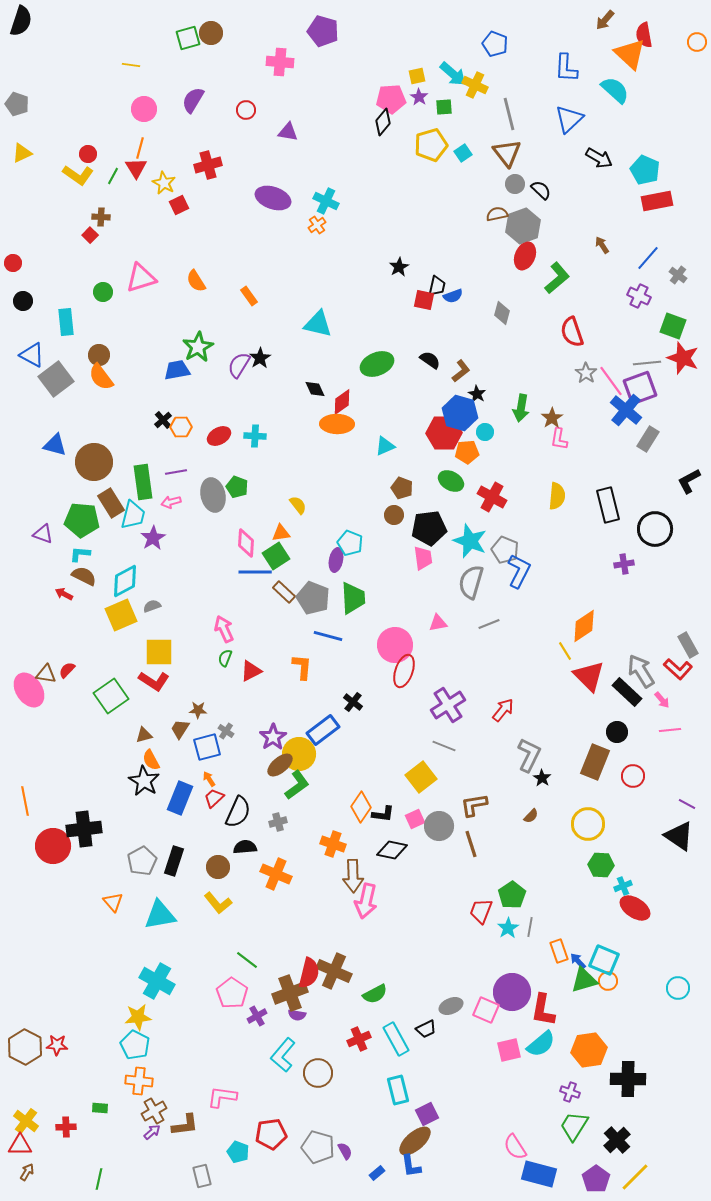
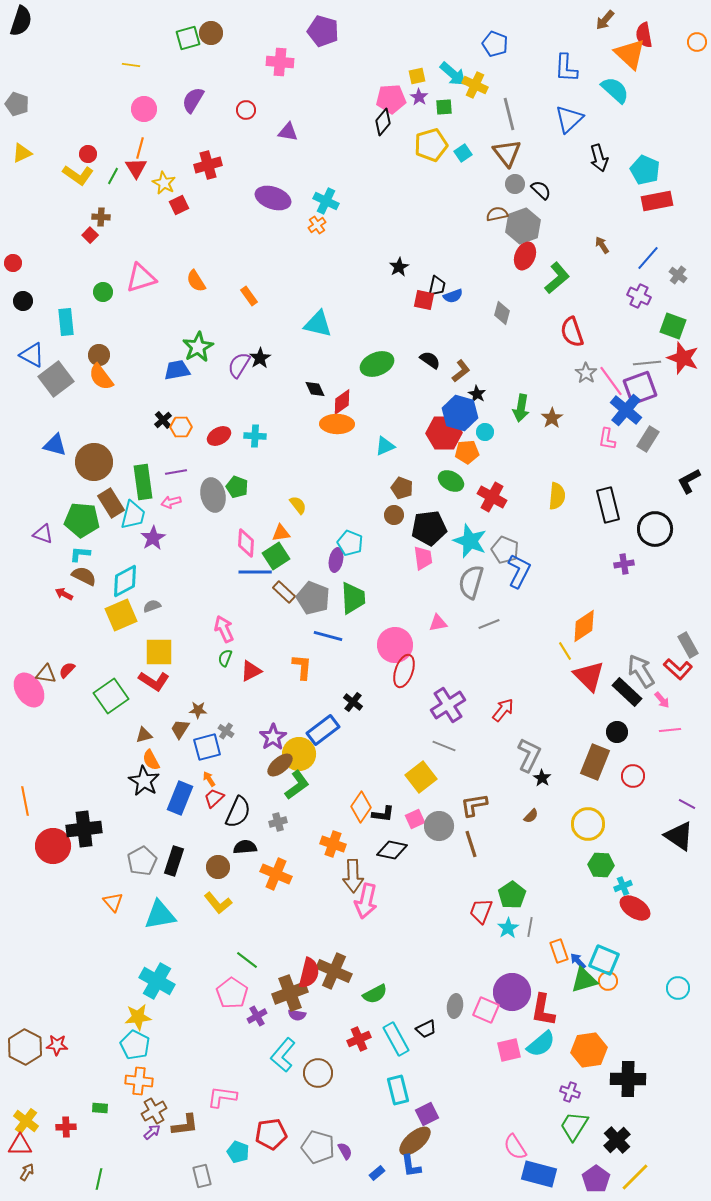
black arrow at (599, 158): rotated 44 degrees clockwise
pink L-shape at (559, 439): moved 48 px right
gray ellipse at (451, 1006): moved 4 px right; rotated 60 degrees counterclockwise
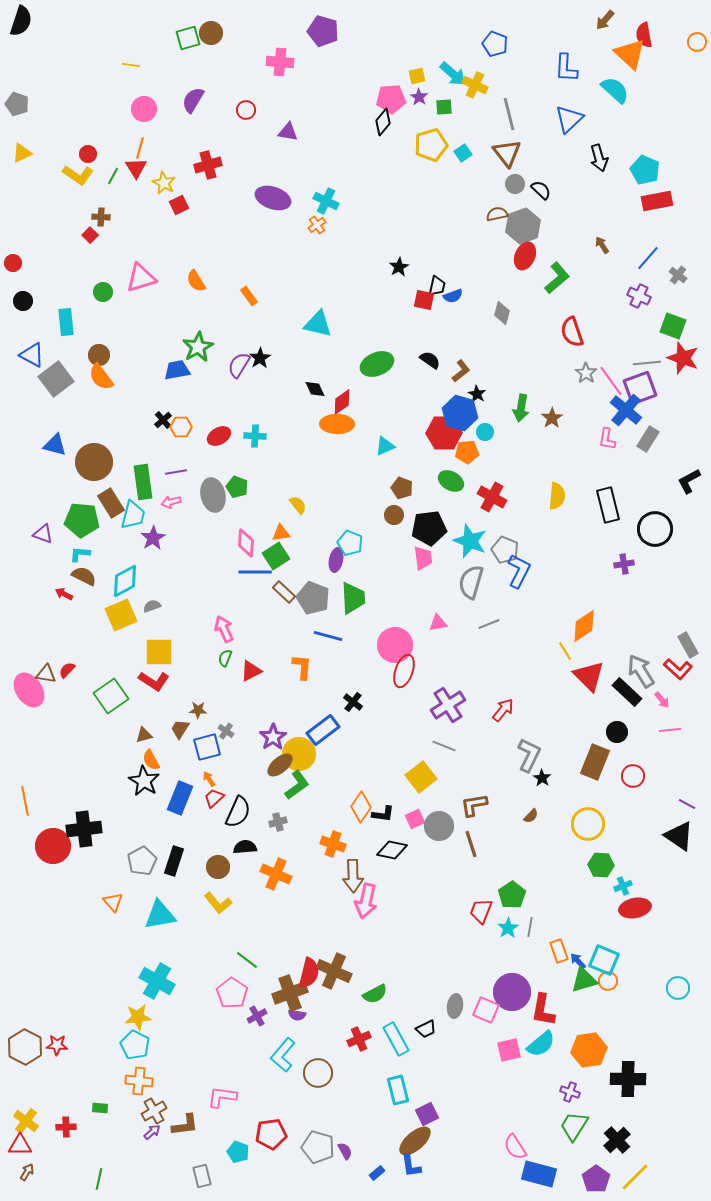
red ellipse at (635, 908): rotated 44 degrees counterclockwise
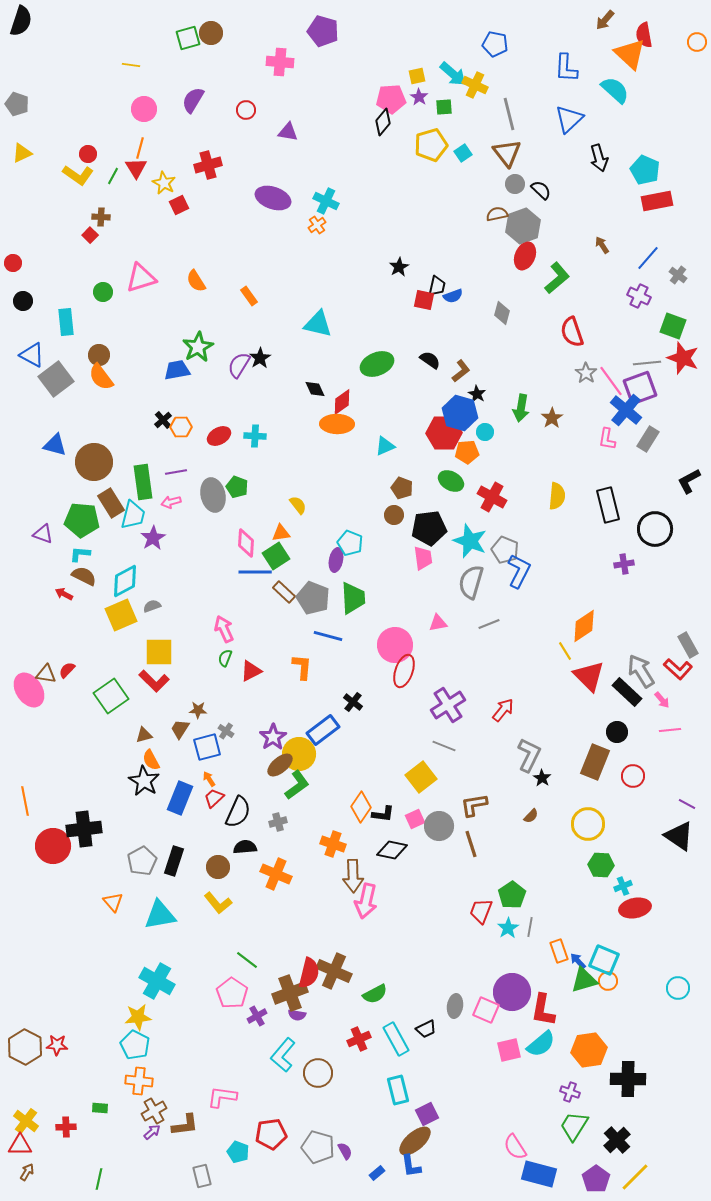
blue pentagon at (495, 44): rotated 10 degrees counterclockwise
red L-shape at (154, 681): rotated 12 degrees clockwise
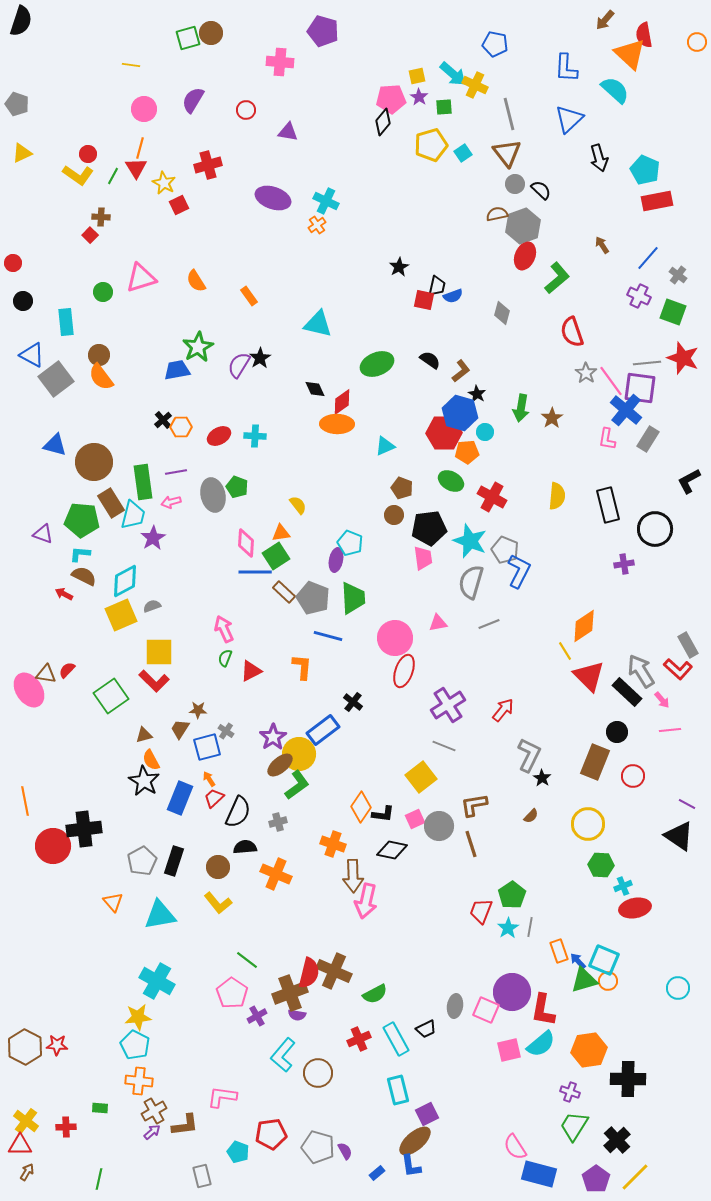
green square at (673, 326): moved 14 px up
purple square at (640, 388): rotated 28 degrees clockwise
pink circle at (395, 645): moved 7 px up
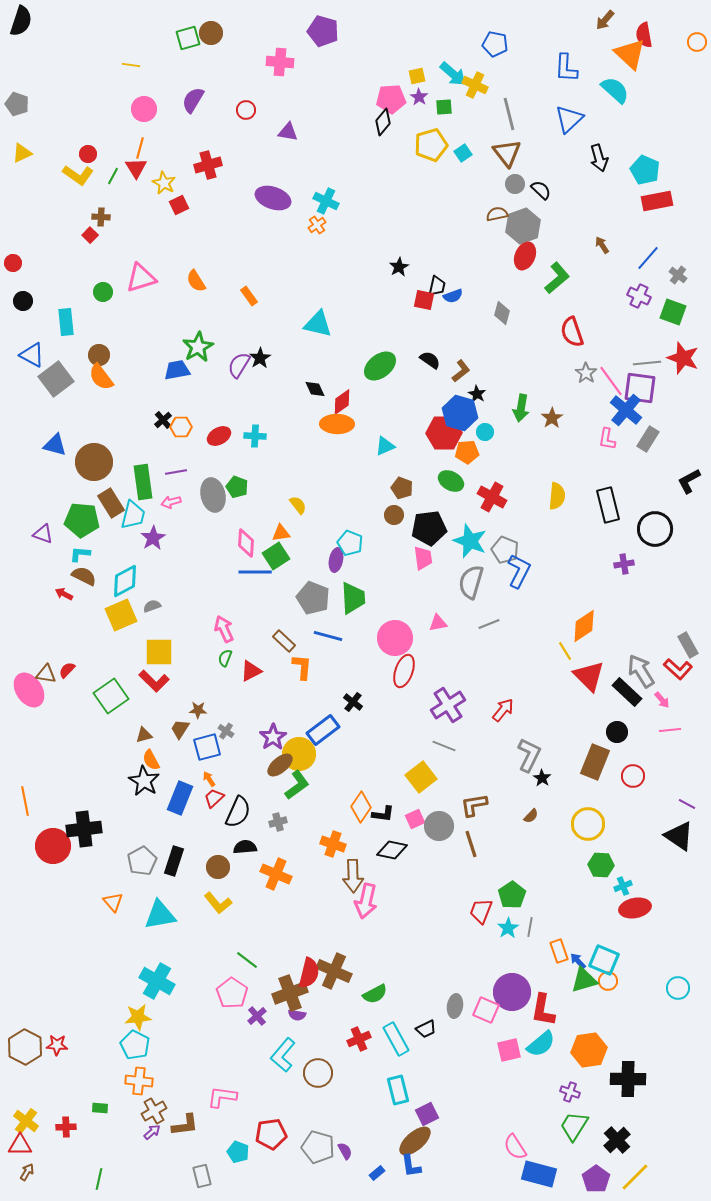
green ellipse at (377, 364): moved 3 px right, 2 px down; rotated 16 degrees counterclockwise
brown rectangle at (284, 592): moved 49 px down
purple cross at (257, 1016): rotated 12 degrees counterclockwise
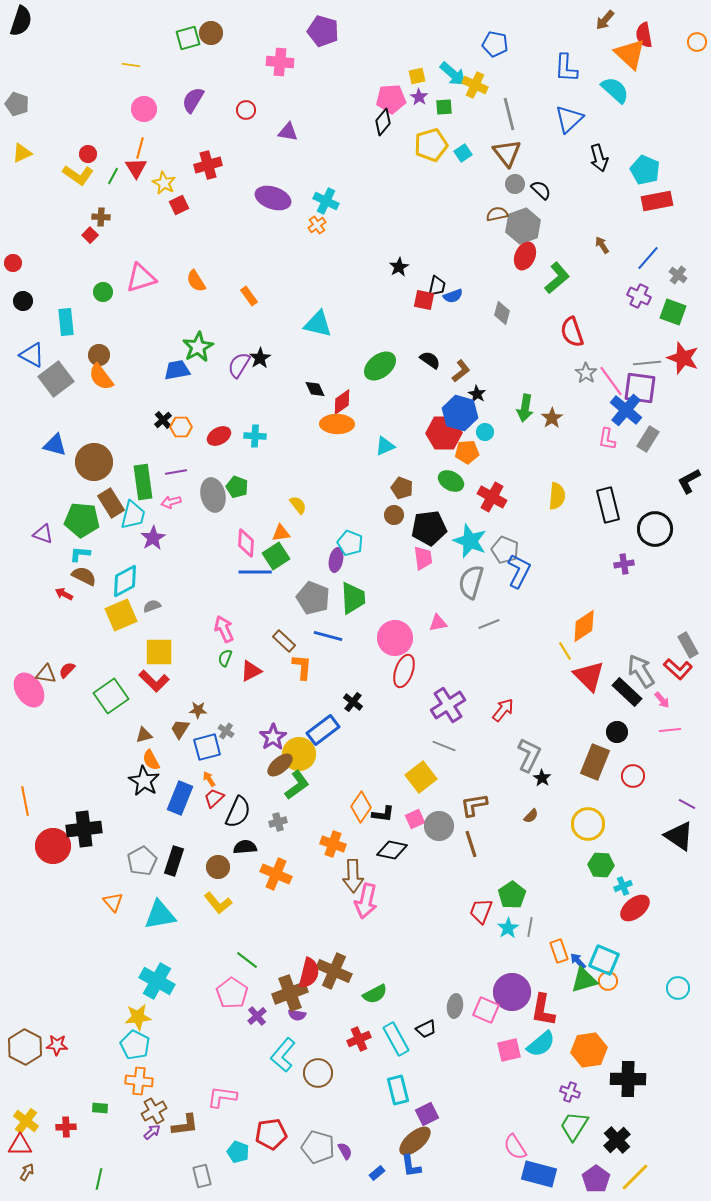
green arrow at (521, 408): moved 4 px right
red ellipse at (635, 908): rotated 28 degrees counterclockwise
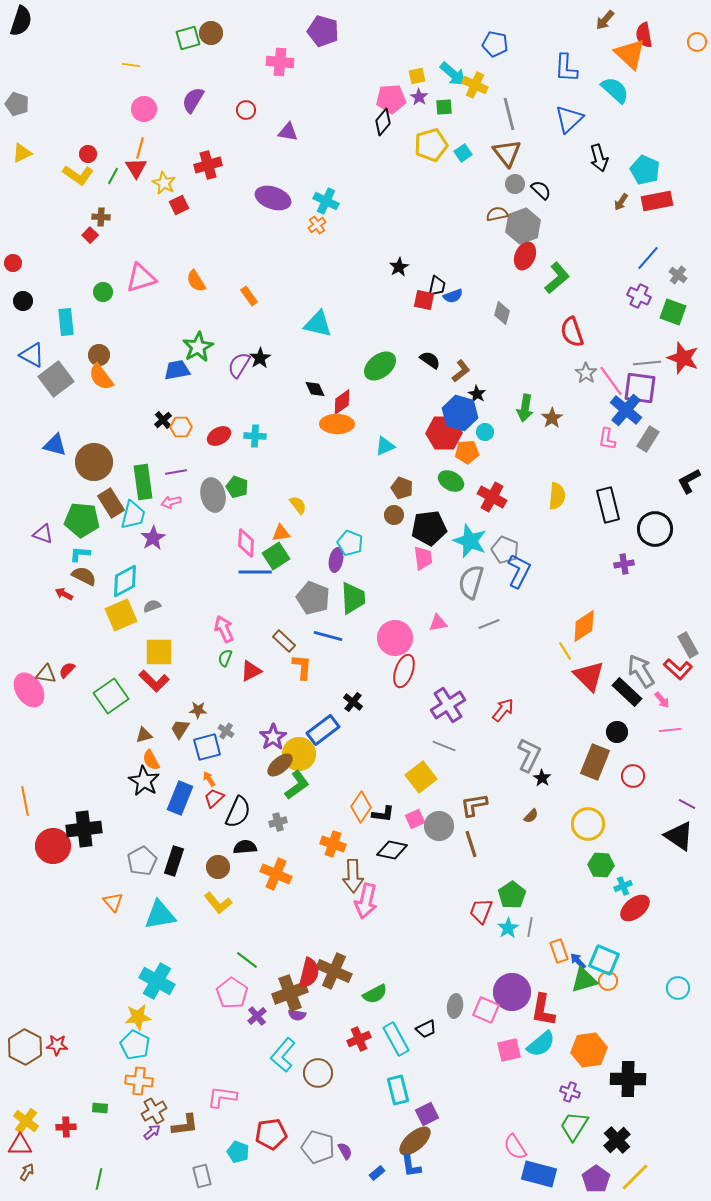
brown arrow at (602, 245): moved 19 px right, 43 px up; rotated 114 degrees counterclockwise
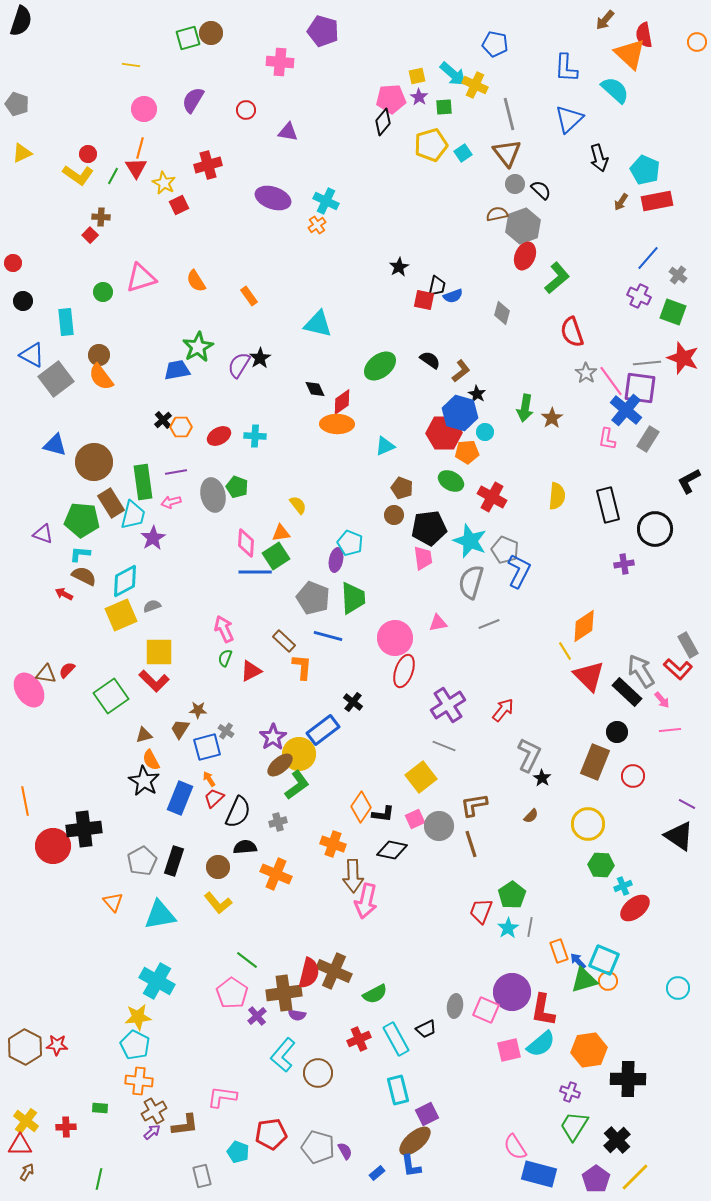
brown cross at (290, 993): moved 6 px left; rotated 12 degrees clockwise
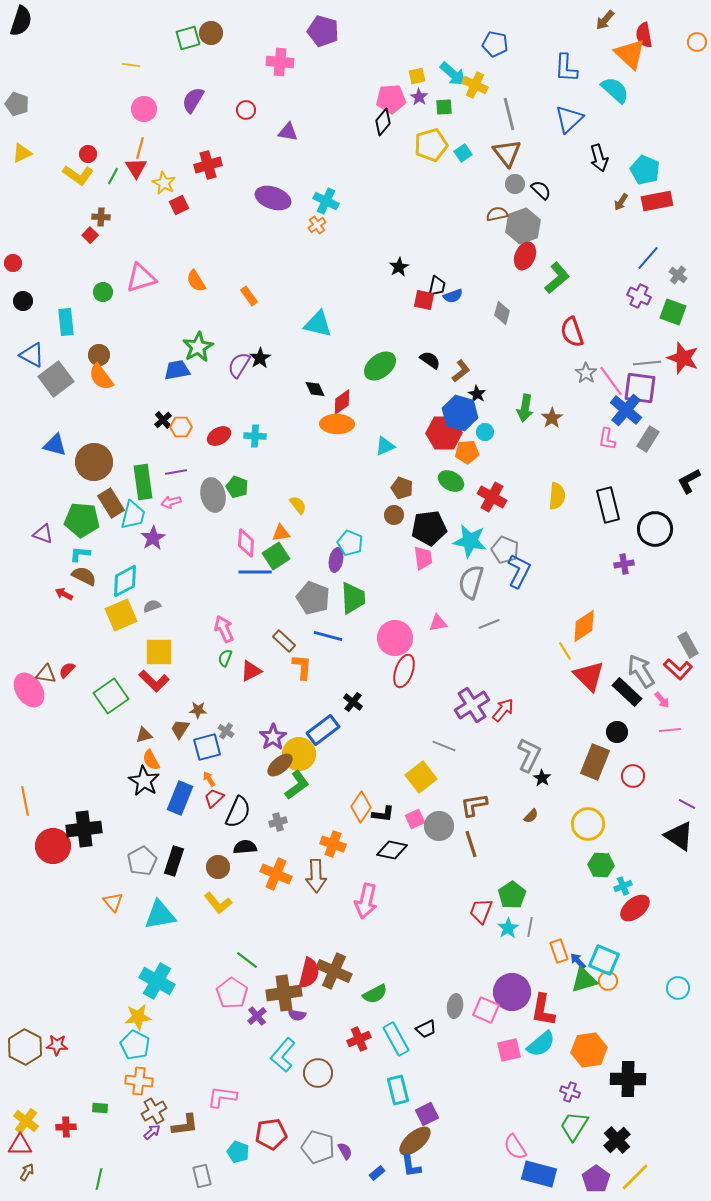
cyan star at (470, 541): rotated 12 degrees counterclockwise
purple cross at (448, 705): moved 24 px right
brown arrow at (353, 876): moved 37 px left
